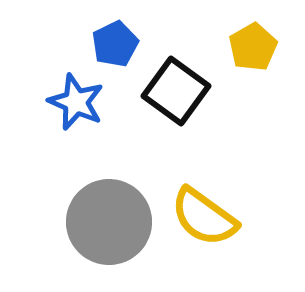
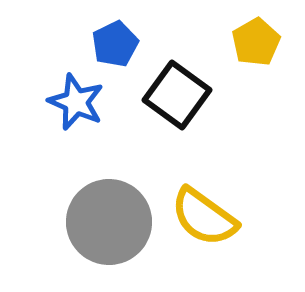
yellow pentagon: moved 3 px right, 5 px up
black square: moved 1 px right, 4 px down
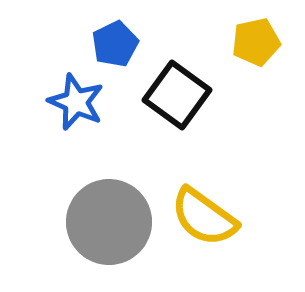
yellow pentagon: rotated 18 degrees clockwise
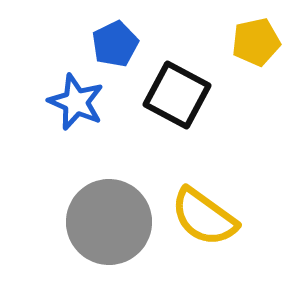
black square: rotated 8 degrees counterclockwise
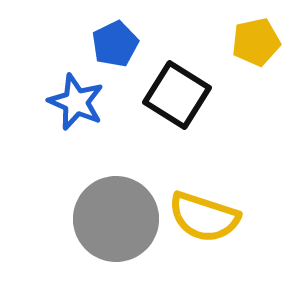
black square: rotated 4 degrees clockwise
yellow semicircle: rotated 18 degrees counterclockwise
gray circle: moved 7 px right, 3 px up
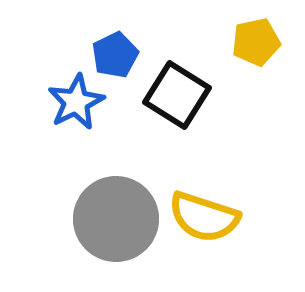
blue pentagon: moved 11 px down
blue star: rotated 22 degrees clockwise
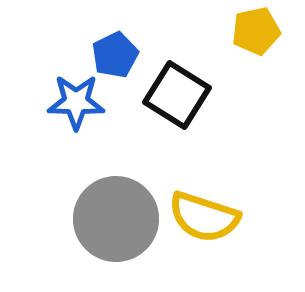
yellow pentagon: moved 11 px up
blue star: rotated 28 degrees clockwise
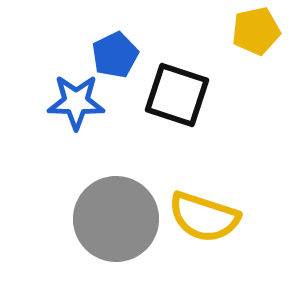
black square: rotated 14 degrees counterclockwise
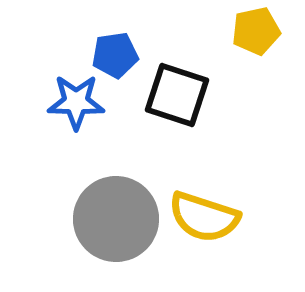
blue pentagon: rotated 18 degrees clockwise
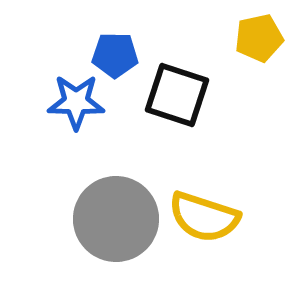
yellow pentagon: moved 3 px right, 7 px down
blue pentagon: rotated 9 degrees clockwise
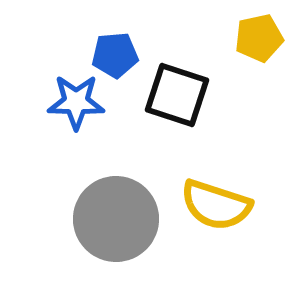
blue pentagon: rotated 6 degrees counterclockwise
yellow semicircle: moved 12 px right, 12 px up
